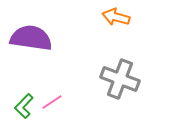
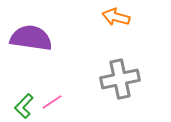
gray cross: rotated 33 degrees counterclockwise
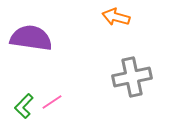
gray cross: moved 12 px right, 2 px up
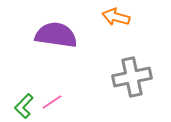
purple semicircle: moved 25 px right, 3 px up
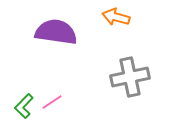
purple semicircle: moved 3 px up
gray cross: moved 2 px left
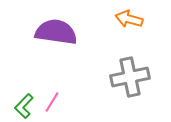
orange arrow: moved 13 px right, 2 px down
pink line: rotated 25 degrees counterclockwise
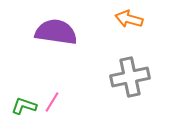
green L-shape: rotated 65 degrees clockwise
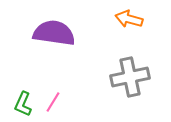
purple semicircle: moved 2 px left, 1 px down
pink line: moved 1 px right
green L-shape: moved 1 px left, 2 px up; rotated 85 degrees counterclockwise
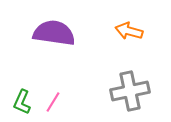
orange arrow: moved 12 px down
gray cross: moved 14 px down
green L-shape: moved 1 px left, 2 px up
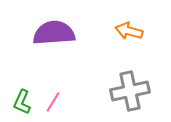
purple semicircle: rotated 12 degrees counterclockwise
